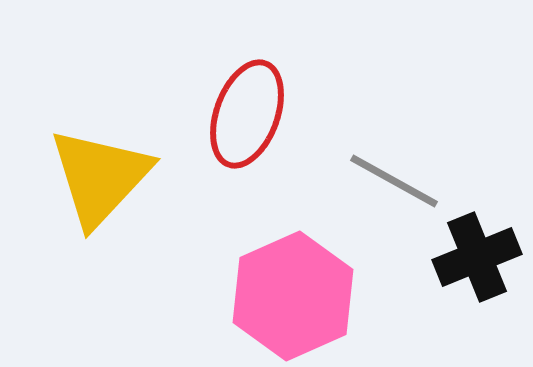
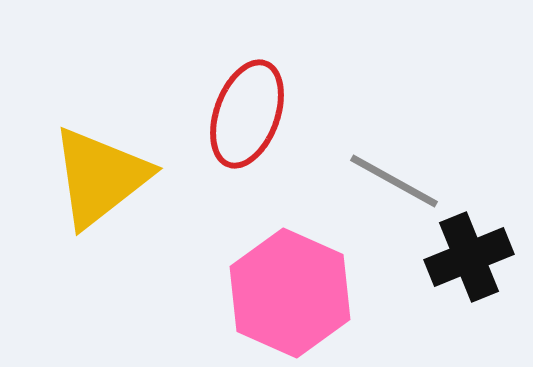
yellow triangle: rotated 9 degrees clockwise
black cross: moved 8 px left
pink hexagon: moved 3 px left, 3 px up; rotated 12 degrees counterclockwise
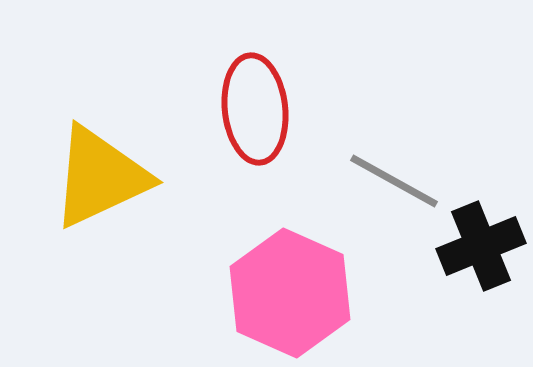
red ellipse: moved 8 px right, 5 px up; rotated 26 degrees counterclockwise
yellow triangle: rotated 13 degrees clockwise
black cross: moved 12 px right, 11 px up
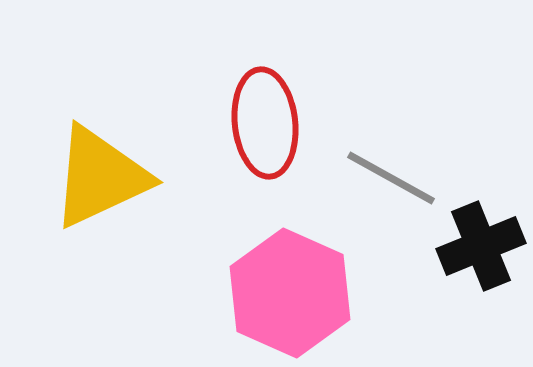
red ellipse: moved 10 px right, 14 px down
gray line: moved 3 px left, 3 px up
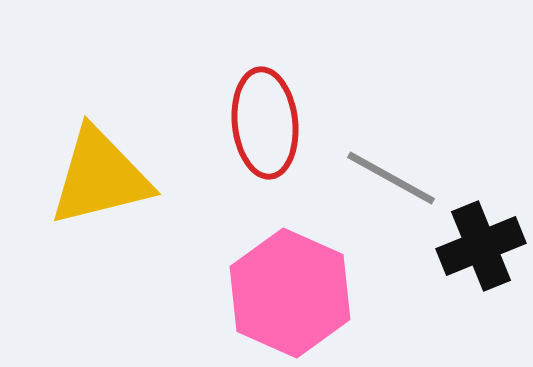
yellow triangle: rotated 11 degrees clockwise
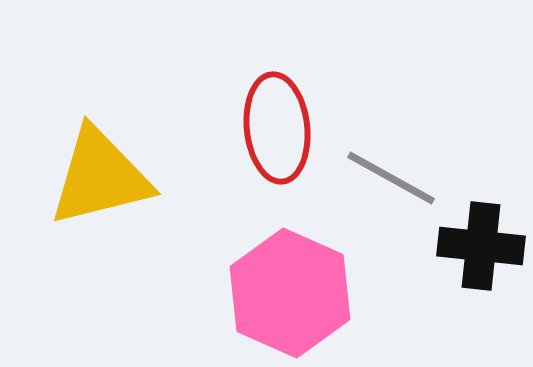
red ellipse: moved 12 px right, 5 px down
black cross: rotated 28 degrees clockwise
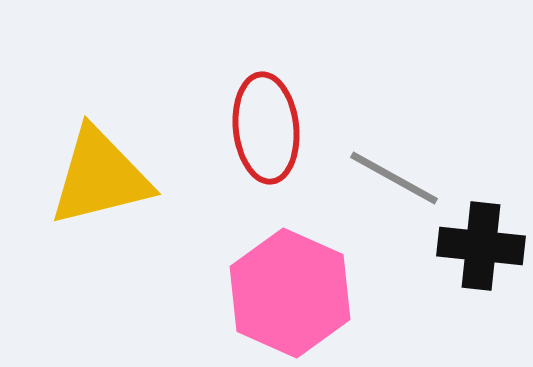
red ellipse: moved 11 px left
gray line: moved 3 px right
